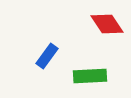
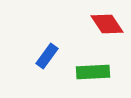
green rectangle: moved 3 px right, 4 px up
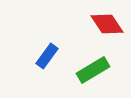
green rectangle: moved 2 px up; rotated 28 degrees counterclockwise
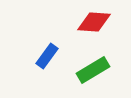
red diamond: moved 13 px left, 2 px up; rotated 52 degrees counterclockwise
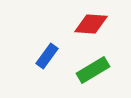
red diamond: moved 3 px left, 2 px down
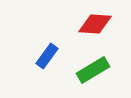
red diamond: moved 4 px right
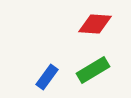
blue rectangle: moved 21 px down
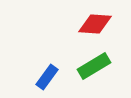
green rectangle: moved 1 px right, 4 px up
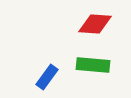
green rectangle: moved 1 px left, 1 px up; rotated 36 degrees clockwise
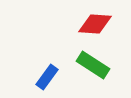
green rectangle: rotated 28 degrees clockwise
